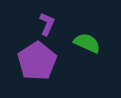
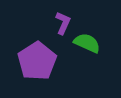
purple L-shape: moved 16 px right, 1 px up
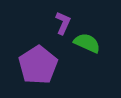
purple pentagon: moved 1 px right, 4 px down
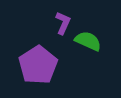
green semicircle: moved 1 px right, 2 px up
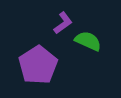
purple L-shape: rotated 30 degrees clockwise
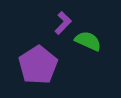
purple L-shape: rotated 10 degrees counterclockwise
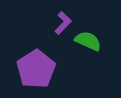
purple pentagon: moved 2 px left, 4 px down
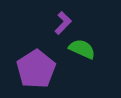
green semicircle: moved 6 px left, 8 px down
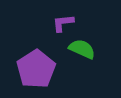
purple L-shape: rotated 140 degrees counterclockwise
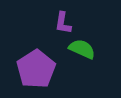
purple L-shape: rotated 75 degrees counterclockwise
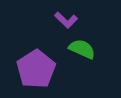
purple L-shape: moved 3 px right, 3 px up; rotated 55 degrees counterclockwise
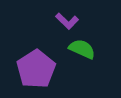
purple L-shape: moved 1 px right, 1 px down
